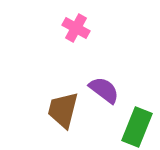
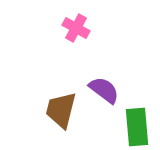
brown trapezoid: moved 2 px left
green rectangle: rotated 27 degrees counterclockwise
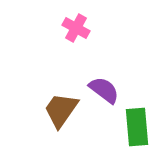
brown trapezoid: rotated 21 degrees clockwise
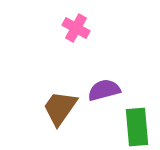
purple semicircle: rotated 52 degrees counterclockwise
brown trapezoid: moved 1 px left, 2 px up
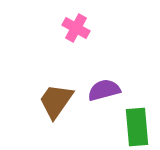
brown trapezoid: moved 4 px left, 7 px up
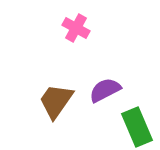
purple semicircle: moved 1 px right; rotated 12 degrees counterclockwise
green rectangle: rotated 18 degrees counterclockwise
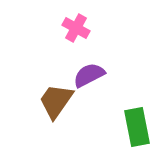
purple semicircle: moved 16 px left, 15 px up
green rectangle: rotated 12 degrees clockwise
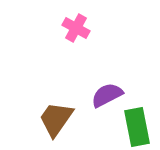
purple semicircle: moved 18 px right, 20 px down
brown trapezoid: moved 18 px down
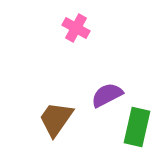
green rectangle: rotated 24 degrees clockwise
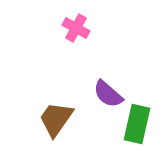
purple semicircle: moved 1 px right, 1 px up; rotated 112 degrees counterclockwise
green rectangle: moved 3 px up
